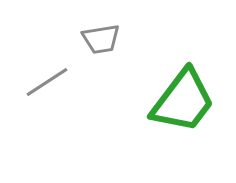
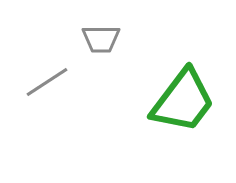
gray trapezoid: rotated 9 degrees clockwise
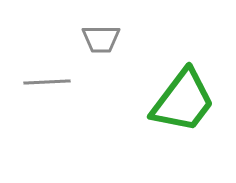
gray line: rotated 30 degrees clockwise
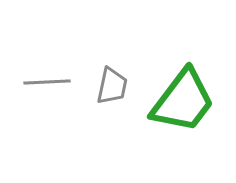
gray trapezoid: moved 11 px right, 47 px down; rotated 78 degrees counterclockwise
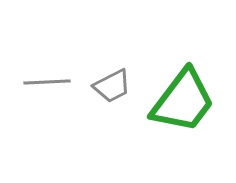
gray trapezoid: rotated 51 degrees clockwise
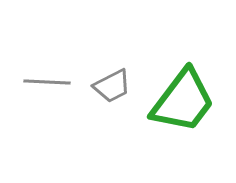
gray line: rotated 6 degrees clockwise
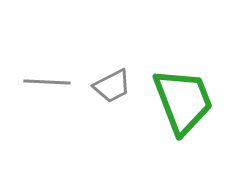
green trapezoid: rotated 58 degrees counterclockwise
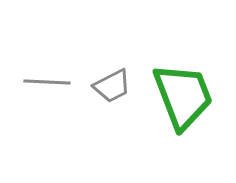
green trapezoid: moved 5 px up
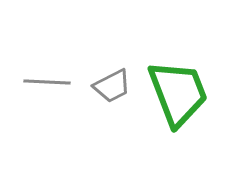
green trapezoid: moved 5 px left, 3 px up
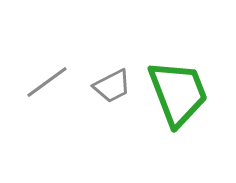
gray line: rotated 39 degrees counterclockwise
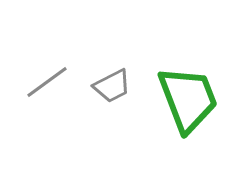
green trapezoid: moved 10 px right, 6 px down
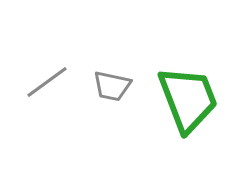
gray trapezoid: rotated 39 degrees clockwise
